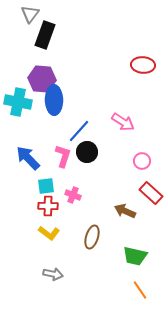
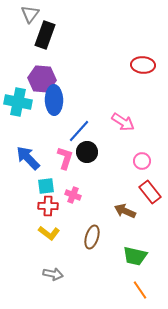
pink L-shape: moved 2 px right, 2 px down
red rectangle: moved 1 px left, 1 px up; rotated 10 degrees clockwise
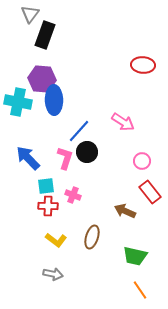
yellow L-shape: moved 7 px right, 7 px down
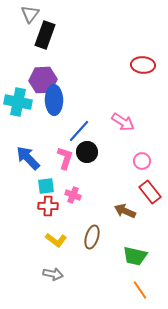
purple hexagon: moved 1 px right, 1 px down; rotated 8 degrees counterclockwise
